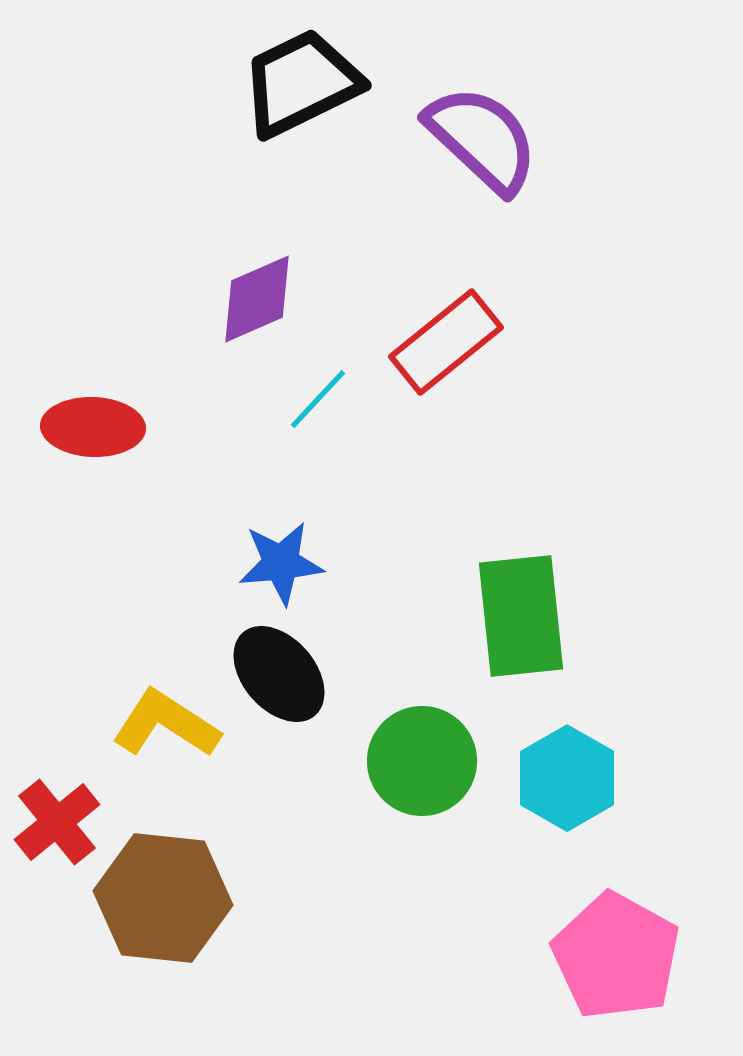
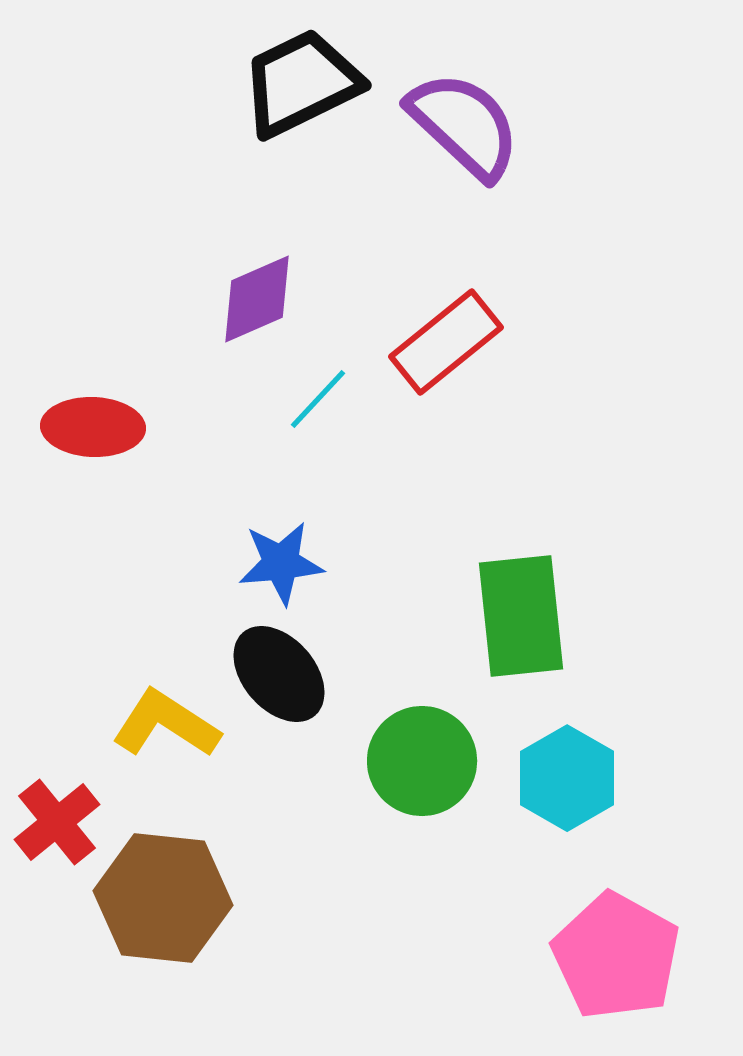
purple semicircle: moved 18 px left, 14 px up
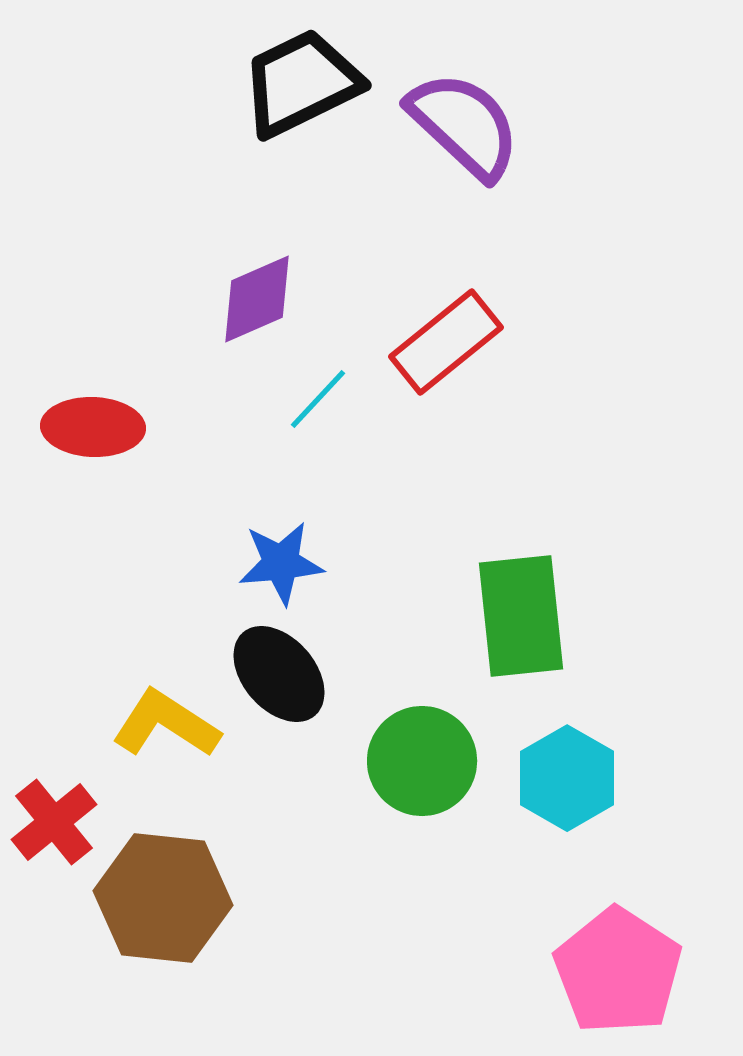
red cross: moved 3 px left
pink pentagon: moved 2 px right, 15 px down; rotated 4 degrees clockwise
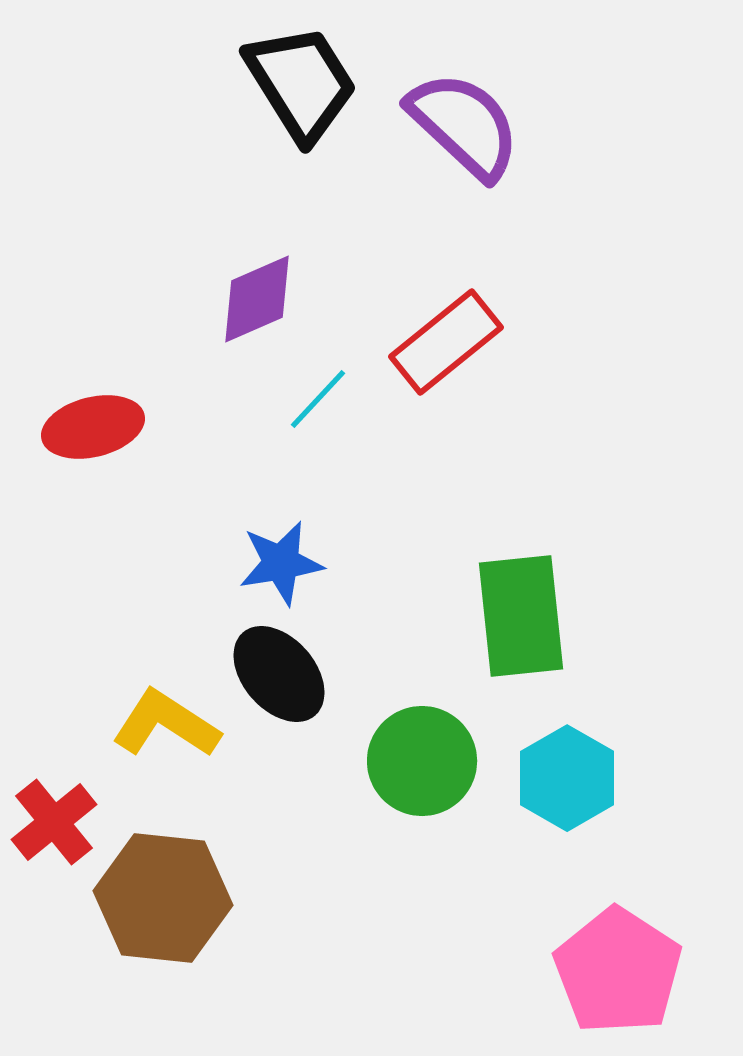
black trapezoid: rotated 84 degrees clockwise
red ellipse: rotated 16 degrees counterclockwise
blue star: rotated 4 degrees counterclockwise
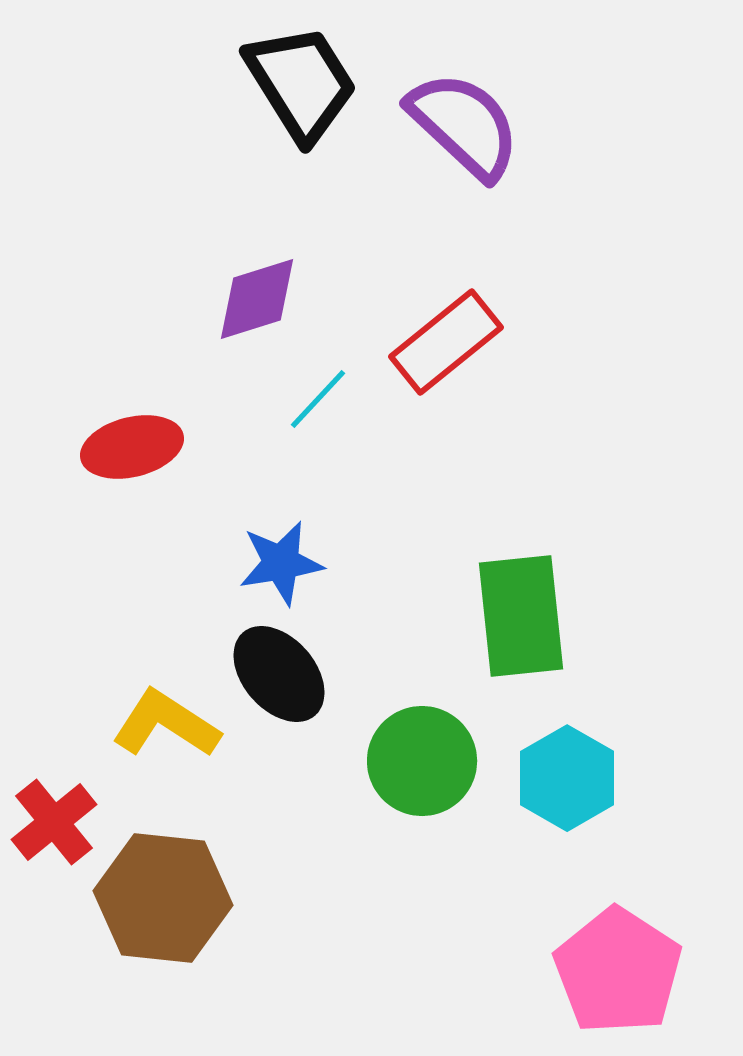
purple diamond: rotated 6 degrees clockwise
red ellipse: moved 39 px right, 20 px down
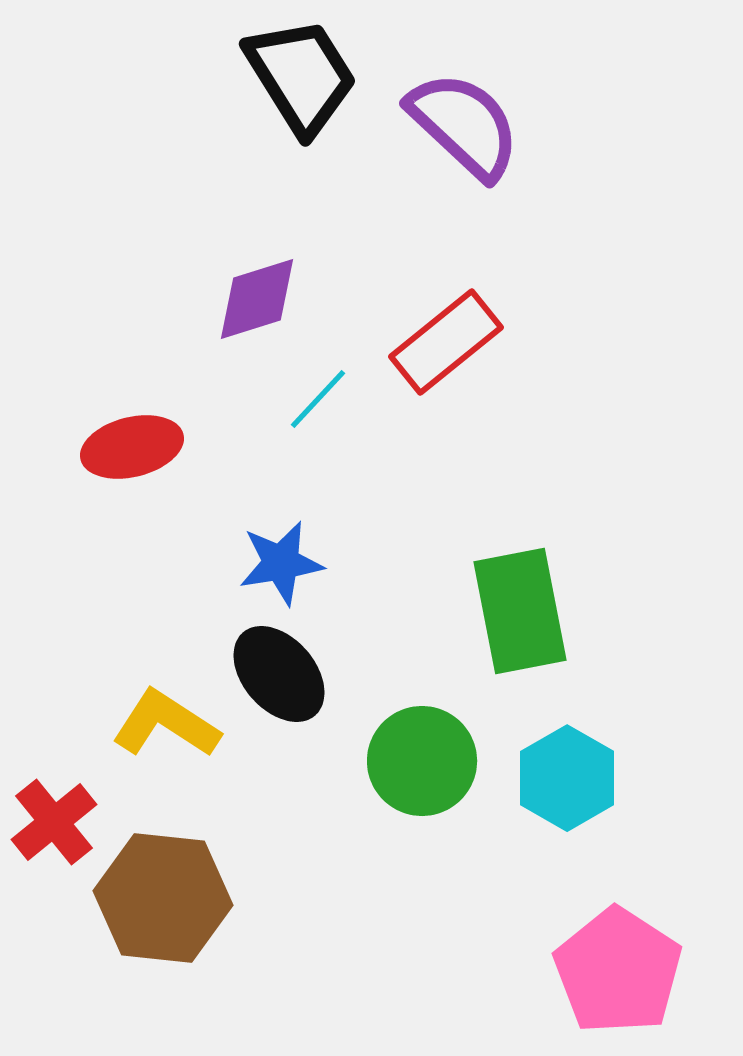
black trapezoid: moved 7 px up
green rectangle: moved 1 px left, 5 px up; rotated 5 degrees counterclockwise
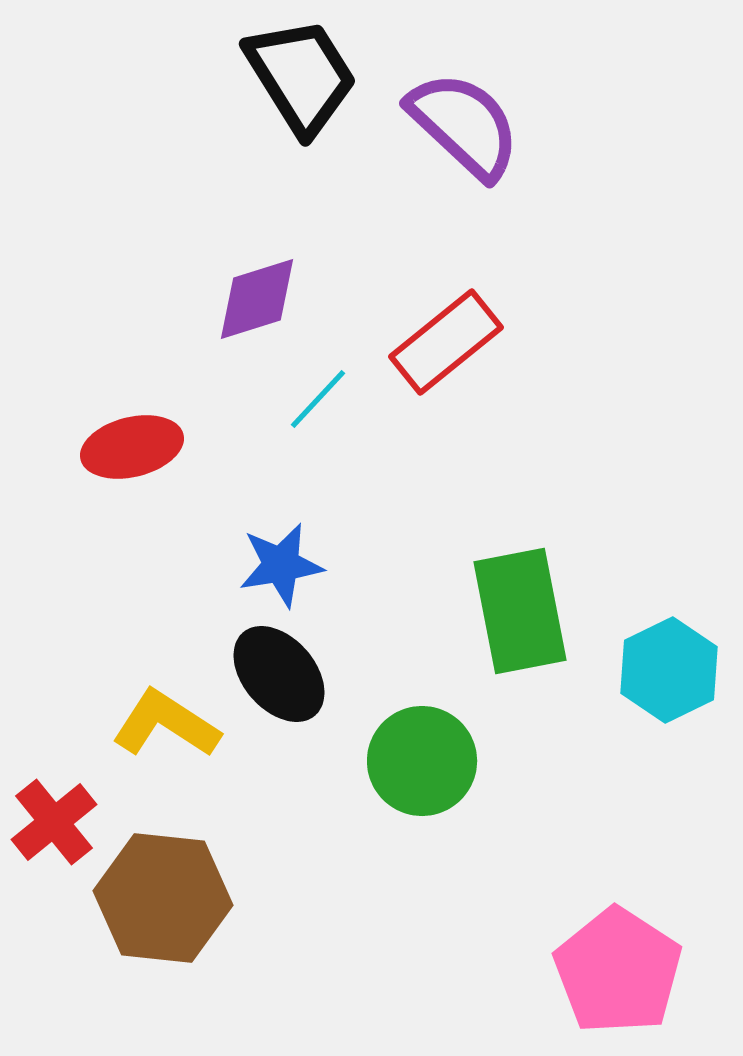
blue star: moved 2 px down
cyan hexagon: moved 102 px right, 108 px up; rotated 4 degrees clockwise
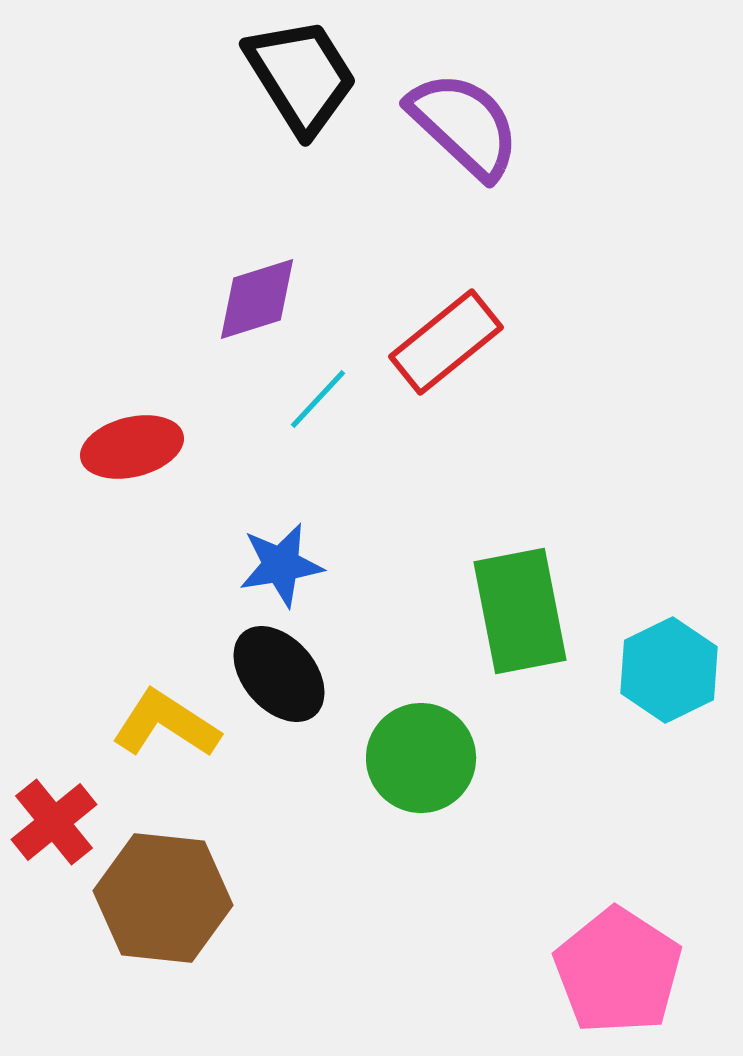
green circle: moved 1 px left, 3 px up
